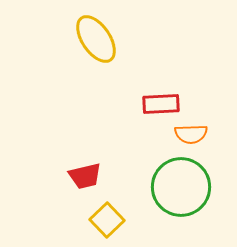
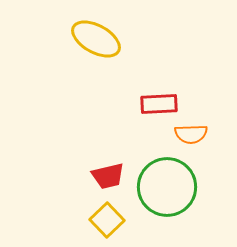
yellow ellipse: rotated 27 degrees counterclockwise
red rectangle: moved 2 px left
red trapezoid: moved 23 px right
green circle: moved 14 px left
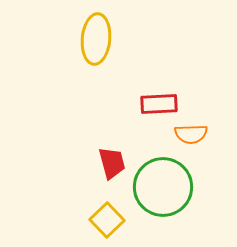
yellow ellipse: rotated 66 degrees clockwise
red trapezoid: moved 4 px right, 13 px up; rotated 92 degrees counterclockwise
green circle: moved 4 px left
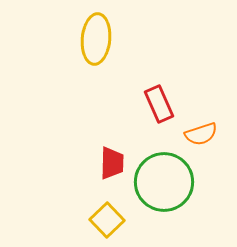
red rectangle: rotated 69 degrees clockwise
orange semicircle: moved 10 px right; rotated 16 degrees counterclockwise
red trapezoid: rotated 16 degrees clockwise
green circle: moved 1 px right, 5 px up
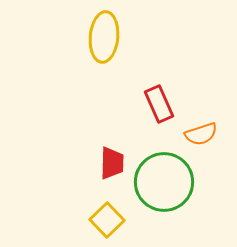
yellow ellipse: moved 8 px right, 2 px up
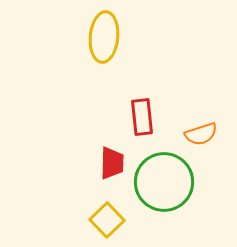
red rectangle: moved 17 px left, 13 px down; rotated 18 degrees clockwise
